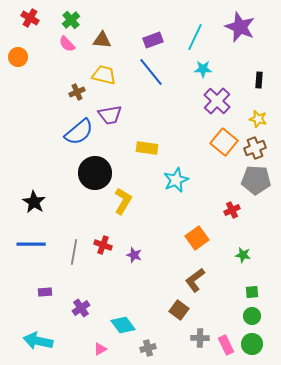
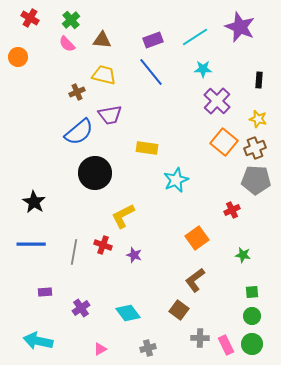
cyan line at (195, 37): rotated 32 degrees clockwise
yellow L-shape at (123, 201): moved 15 px down; rotated 148 degrees counterclockwise
cyan diamond at (123, 325): moved 5 px right, 12 px up
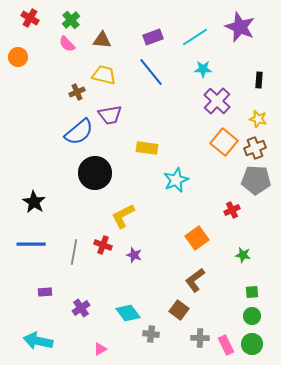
purple rectangle at (153, 40): moved 3 px up
gray cross at (148, 348): moved 3 px right, 14 px up; rotated 21 degrees clockwise
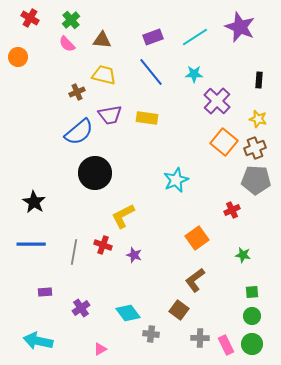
cyan star at (203, 69): moved 9 px left, 5 px down
yellow rectangle at (147, 148): moved 30 px up
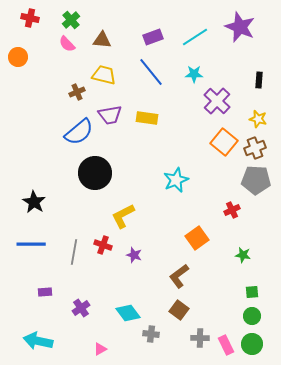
red cross at (30, 18): rotated 18 degrees counterclockwise
brown L-shape at (195, 280): moved 16 px left, 4 px up
